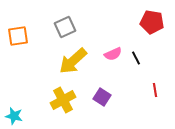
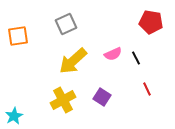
red pentagon: moved 1 px left
gray square: moved 1 px right, 3 px up
red line: moved 8 px left, 1 px up; rotated 16 degrees counterclockwise
cyan star: rotated 30 degrees clockwise
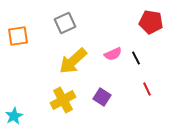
gray square: moved 1 px left, 1 px up
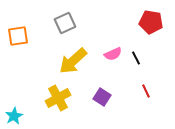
red line: moved 1 px left, 2 px down
yellow cross: moved 5 px left, 2 px up
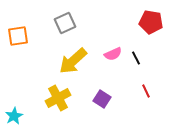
purple square: moved 2 px down
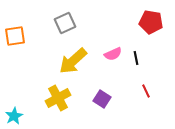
orange square: moved 3 px left
black line: rotated 16 degrees clockwise
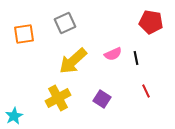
orange square: moved 9 px right, 2 px up
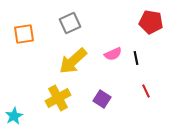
gray square: moved 5 px right
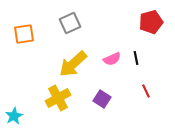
red pentagon: rotated 25 degrees counterclockwise
pink semicircle: moved 1 px left, 5 px down
yellow arrow: moved 3 px down
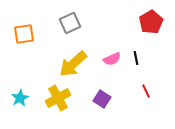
red pentagon: rotated 15 degrees counterclockwise
cyan star: moved 6 px right, 18 px up
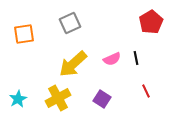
cyan star: moved 2 px left, 1 px down
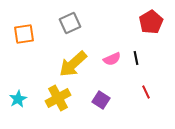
red line: moved 1 px down
purple square: moved 1 px left, 1 px down
